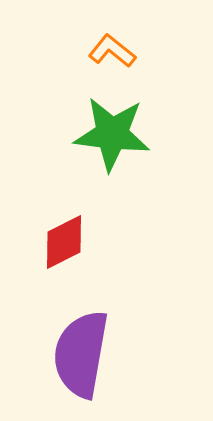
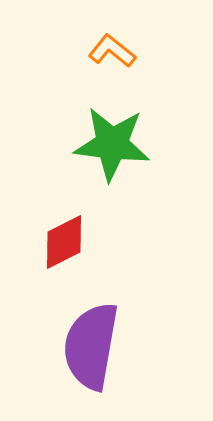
green star: moved 10 px down
purple semicircle: moved 10 px right, 8 px up
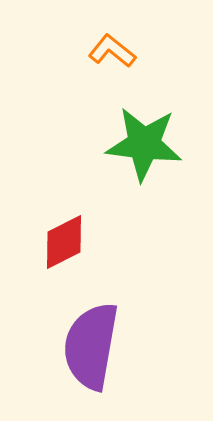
green star: moved 32 px right
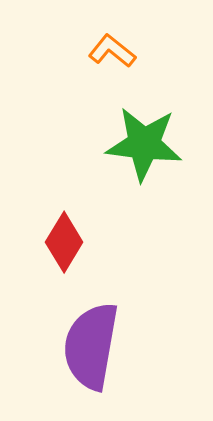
red diamond: rotated 32 degrees counterclockwise
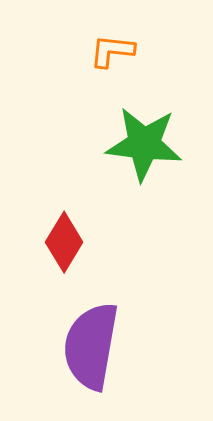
orange L-shape: rotated 33 degrees counterclockwise
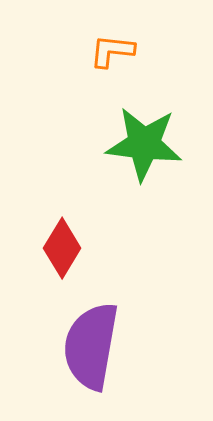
red diamond: moved 2 px left, 6 px down
